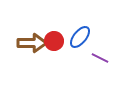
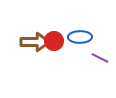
blue ellipse: rotated 50 degrees clockwise
brown arrow: moved 3 px right, 1 px up
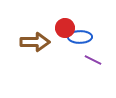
red circle: moved 11 px right, 13 px up
purple line: moved 7 px left, 2 px down
